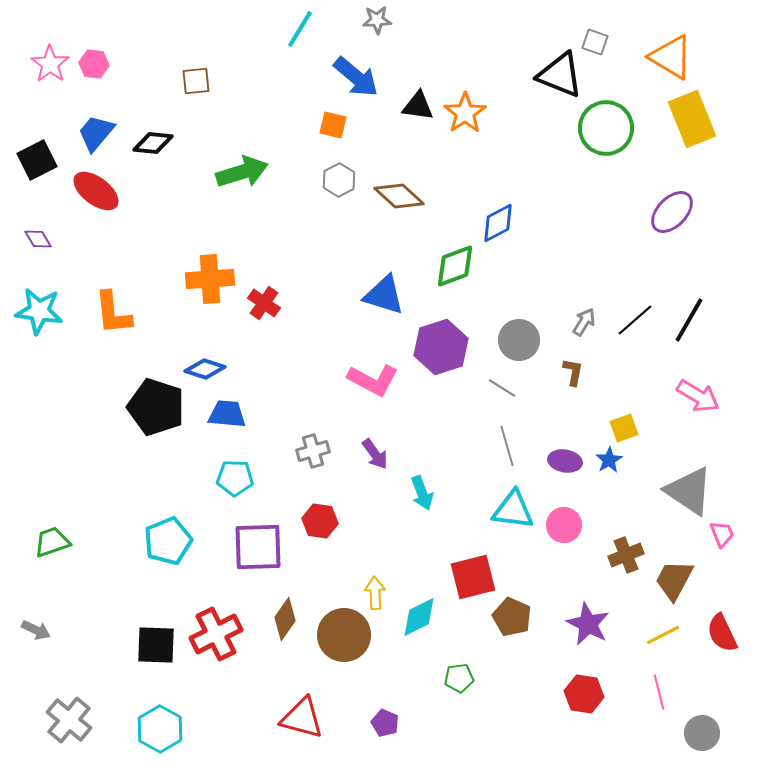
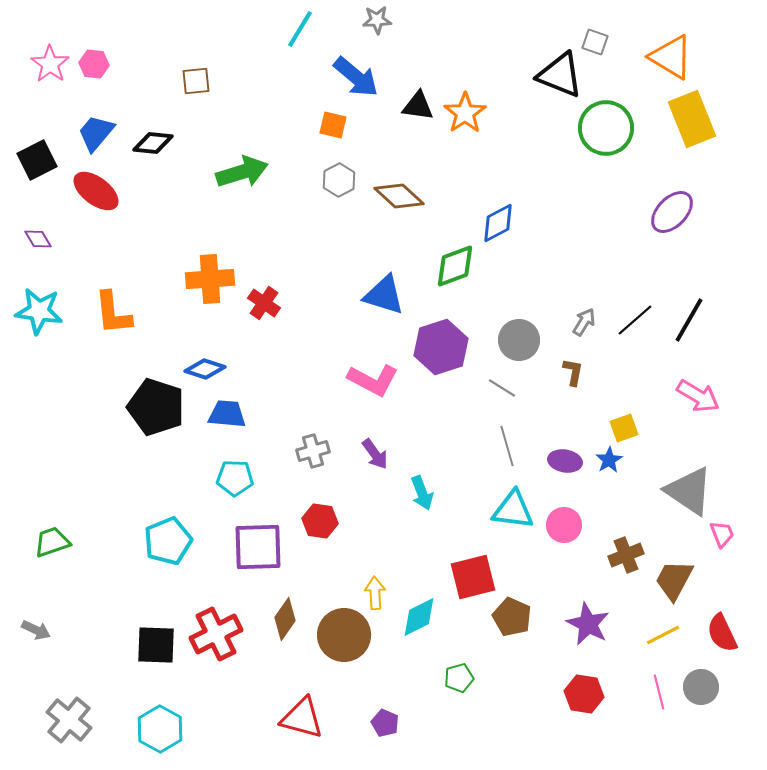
green pentagon at (459, 678): rotated 8 degrees counterclockwise
gray circle at (702, 733): moved 1 px left, 46 px up
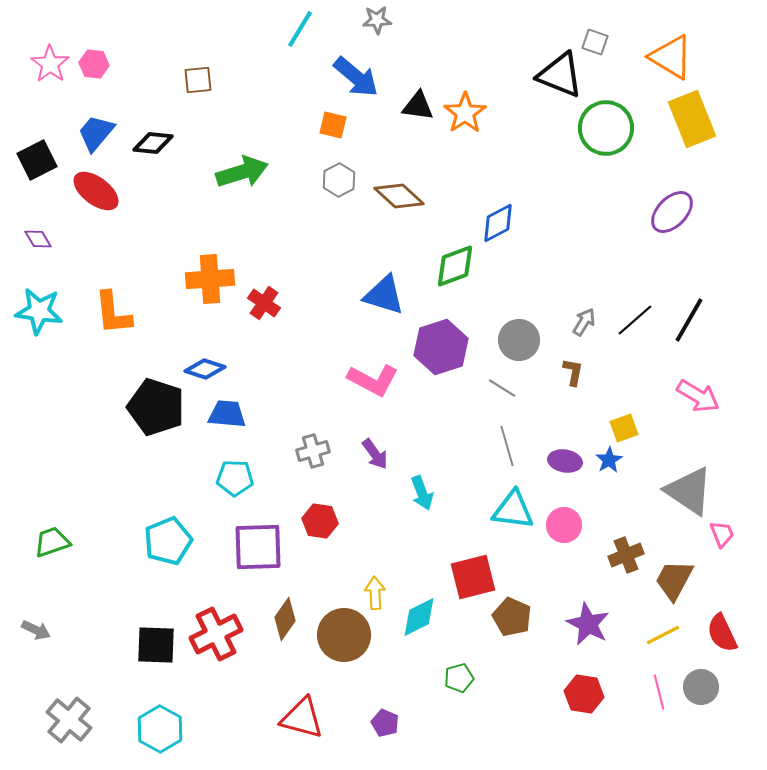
brown square at (196, 81): moved 2 px right, 1 px up
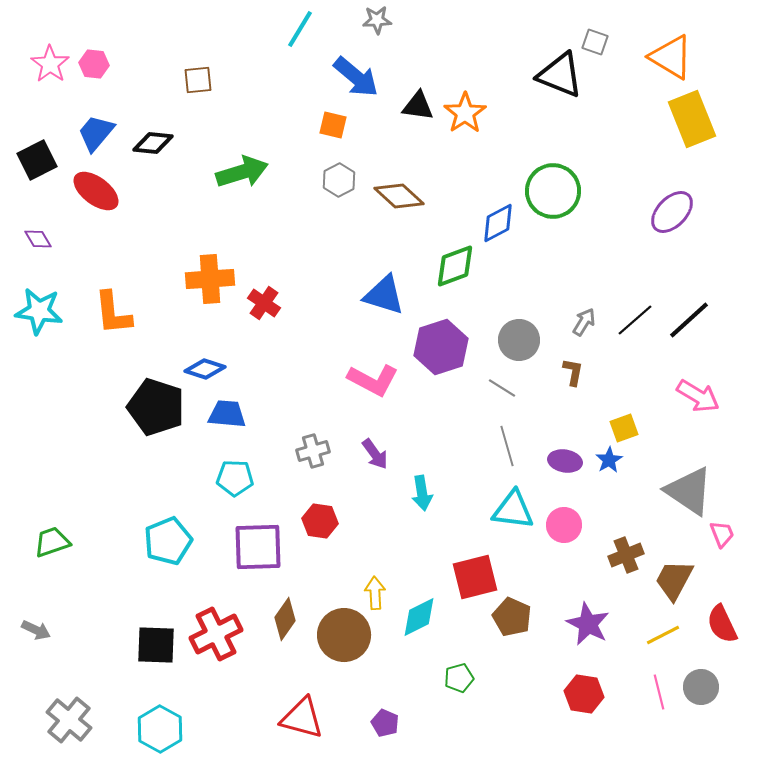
green circle at (606, 128): moved 53 px left, 63 px down
black line at (689, 320): rotated 18 degrees clockwise
cyan arrow at (422, 493): rotated 12 degrees clockwise
red square at (473, 577): moved 2 px right
red semicircle at (722, 633): moved 9 px up
